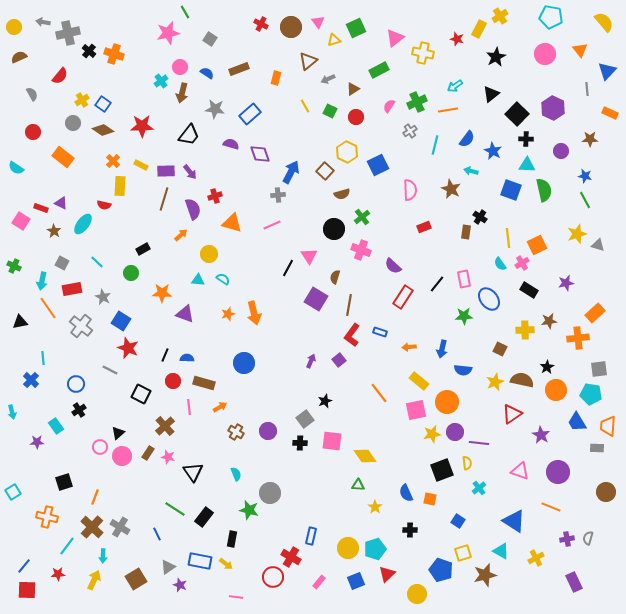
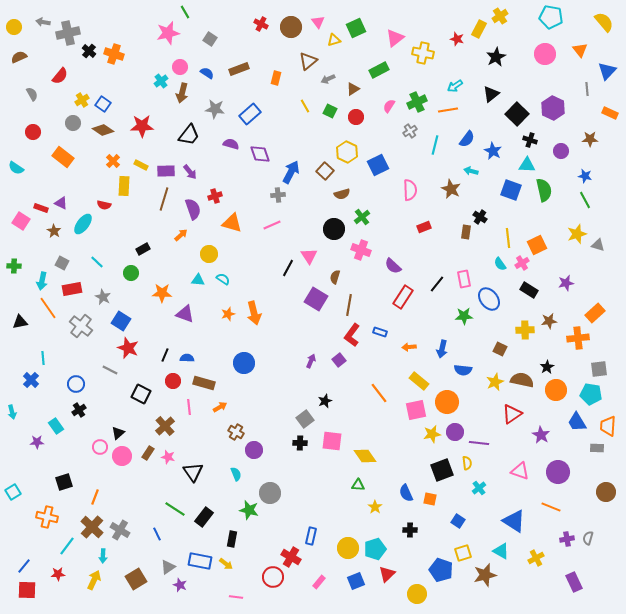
black cross at (526, 139): moved 4 px right, 1 px down; rotated 16 degrees clockwise
yellow rectangle at (120, 186): moved 4 px right
green cross at (14, 266): rotated 24 degrees counterclockwise
purple circle at (268, 431): moved 14 px left, 19 px down
gray cross at (120, 527): moved 3 px down
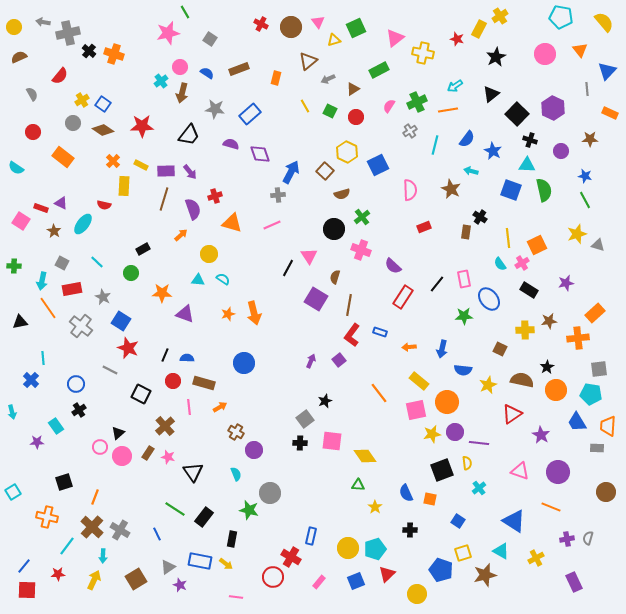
cyan pentagon at (551, 17): moved 10 px right
yellow star at (495, 382): moved 7 px left, 3 px down
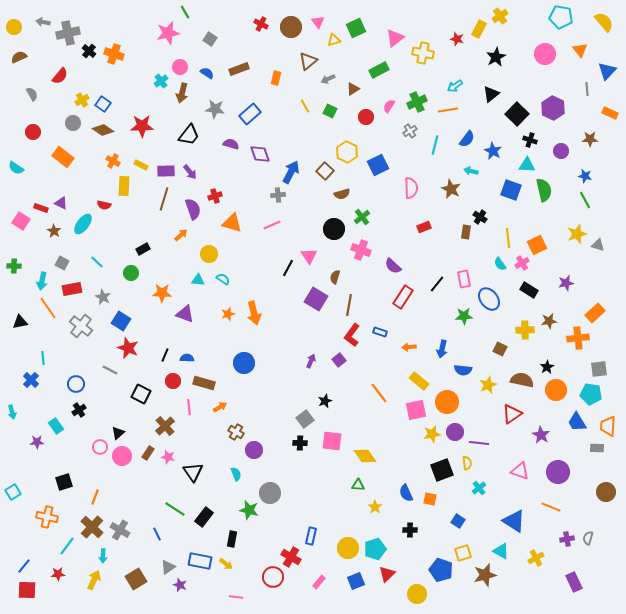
red circle at (356, 117): moved 10 px right
orange cross at (113, 161): rotated 16 degrees counterclockwise
pink semicircle at (410, 190): moved 1 px right, 2 px up
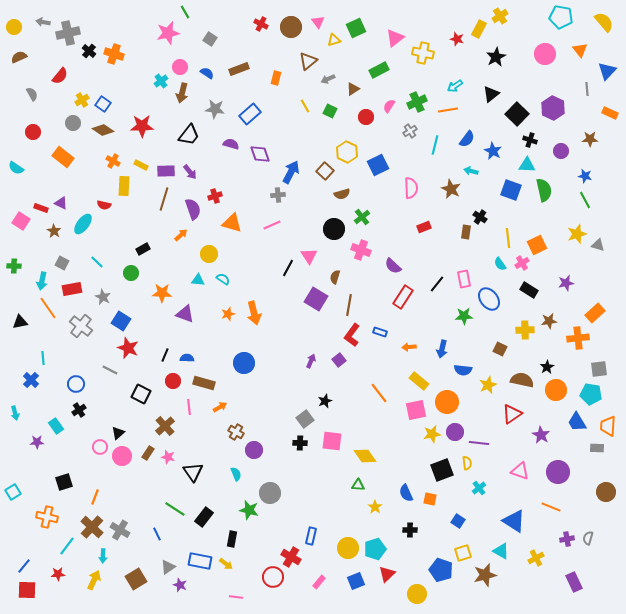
cyan arrow at (12, 412): moved 3 px right, 1 px down
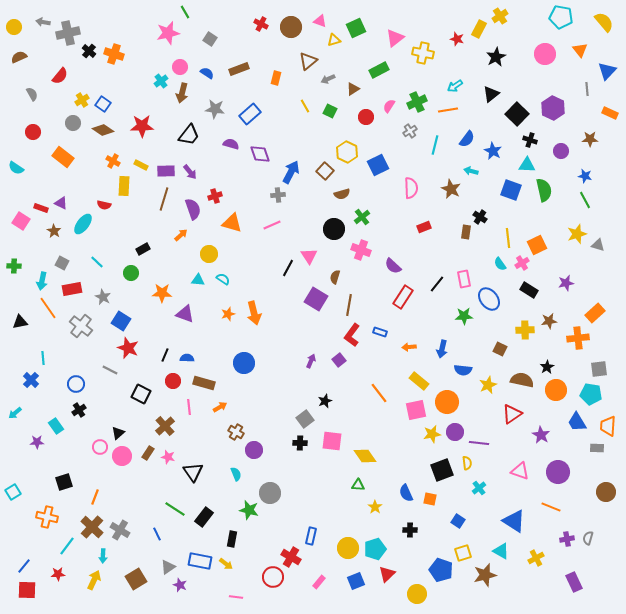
pink triangle at (318, 22): moved 2 px right, 1 px up; rotated 32 degrees counterclockwise
cyan arrow at (15, 413): rotated 64 degrees clockwise
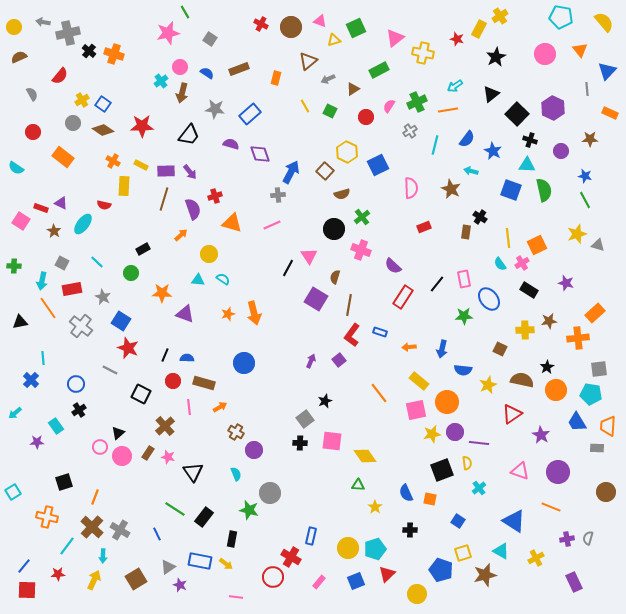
purple star at (566, 283): rotated 28 degrees clockwise
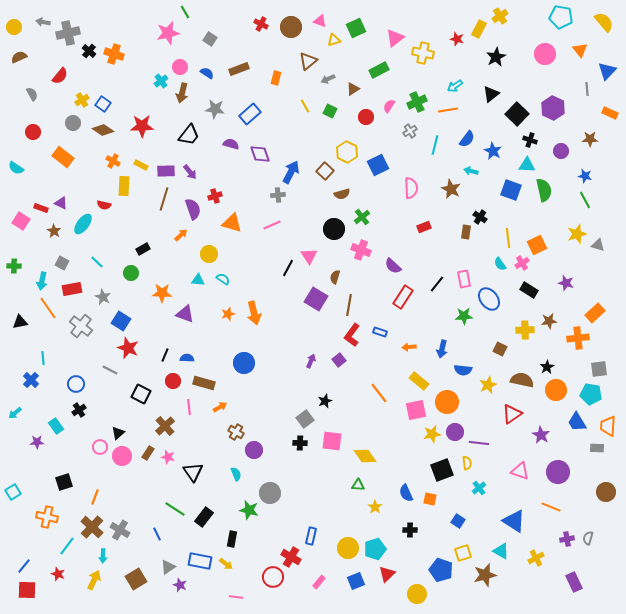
red star at (58, 574): rotated 24 degrees clockwise
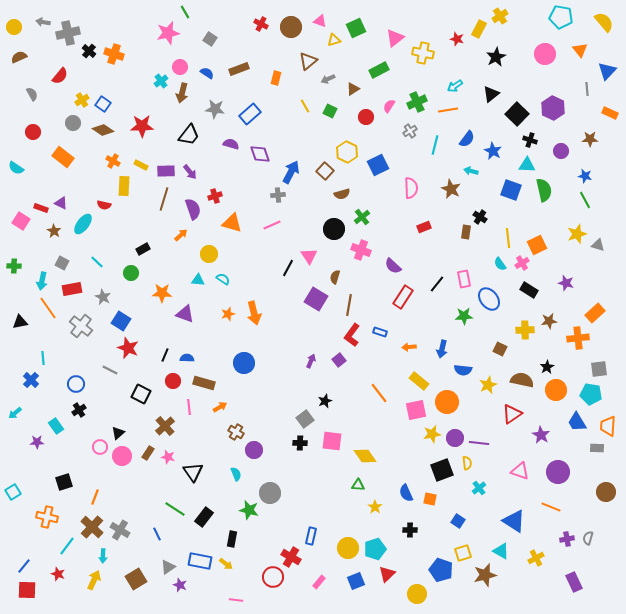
purple circle at (455, 432): moved 6 px down
pink line at (236, 597): moved 3 px down
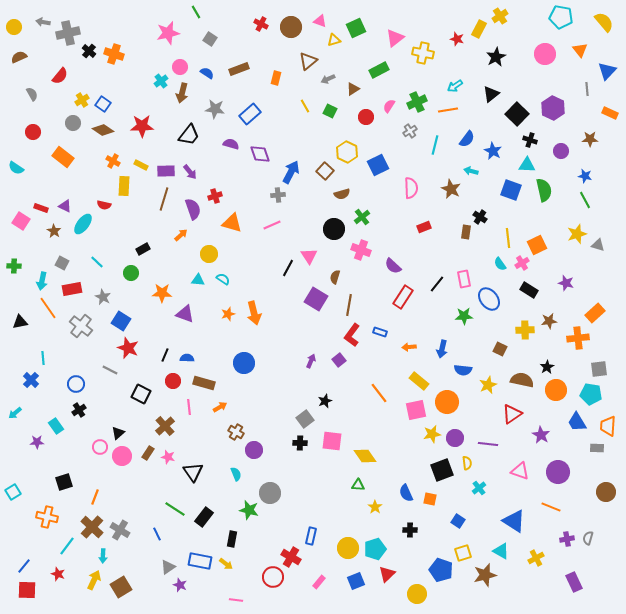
green line at (185, 12): moved 11 px right
purple triangle at (61, 203): moved 4 px right, 3 px down
purple line at (479, 443): moved 9 px right, 1 px down
brown square at (136, 579): moved 15 px left, 8 px down
